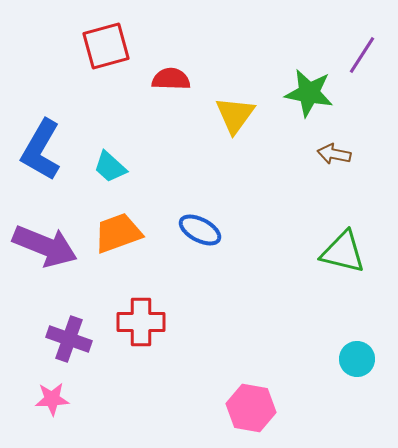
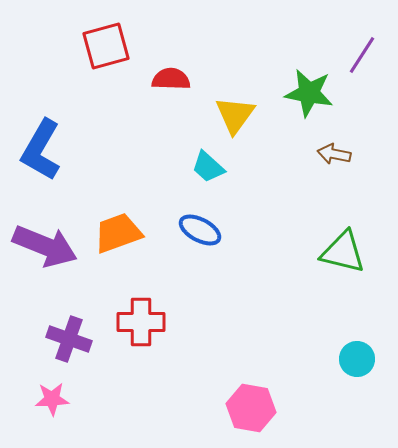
cyan trapezoid: moved 98 px right
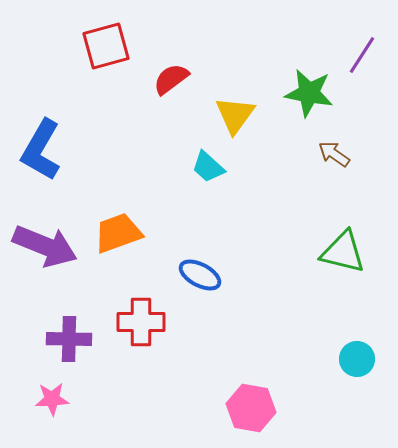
red semicircle: rotated 39 degrees counterclockwise
brown arrow: rotated 24 degrees clockwise
blue ellipse: moved 45 px down
purple cross: rotated 18 degrees counterclockwise
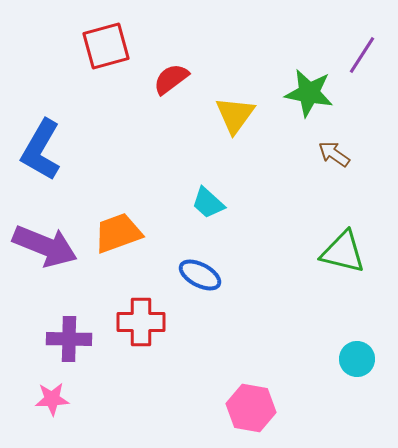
cyan trapezoid: moved 36 px down
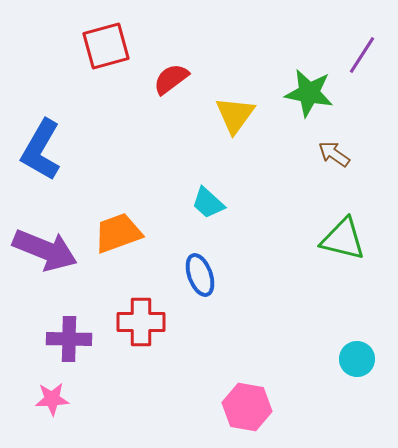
purple arrow: moved 4 px down
green triangle: moved 13 px up
blue ellipse: rotated 42 degrees clockwise
pink hexagon: moved 4 px left, 1 px up
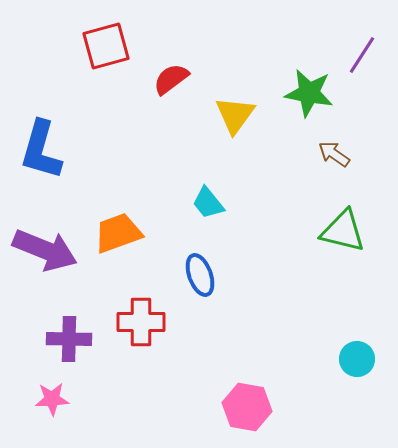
blue L-shape: rotated 14 degrees counterclockwise
cyan trapezoid: rotated 9 degrees clockwise
green triangle: moved 8 px up
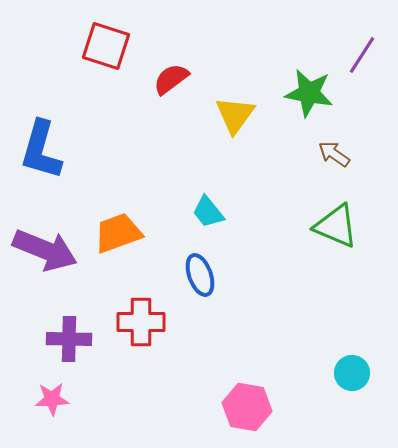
red square: rotated 33 degrees clockwise
cyan trapezoid: moved 9 px down
green triangle: moved 7 px left, 5 px up; rotated 9 degrees clockwise
cyan circle: moved 5 px left, 14 px down
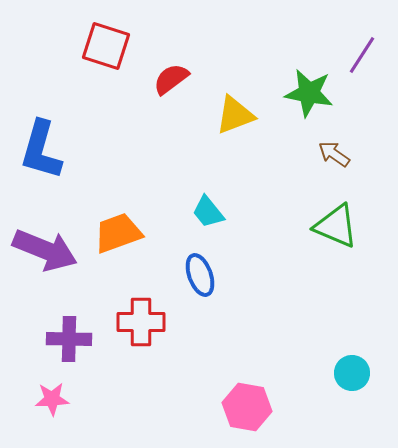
yellow triangle: rotated 33 degrees clockwise
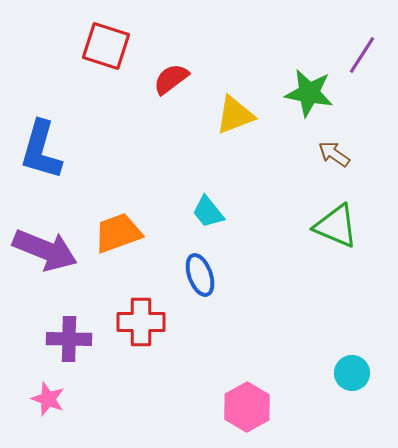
pink star: moved 4 px left; rotated 24 degrees clockwise
pink hexagon: rotated 21 degrees clockwise
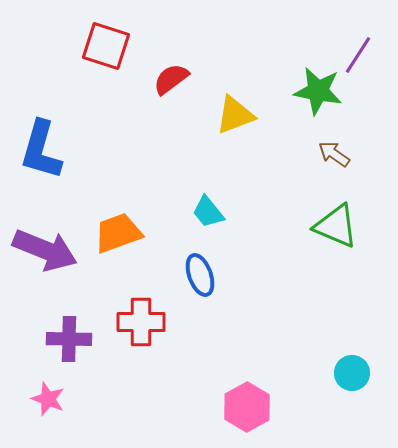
purple line: moved 4 px left
green star: moved 9 px right, 2 px up
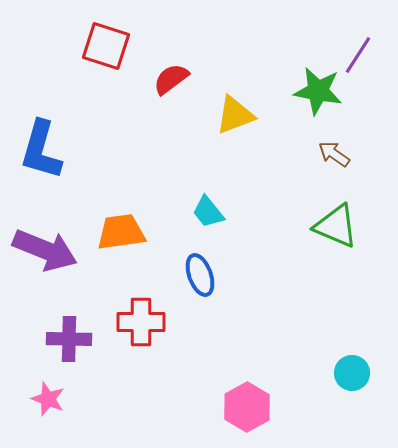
orange trapezoid: moved 3 px right, 1 px up; rotated 12 degrees clockwise
